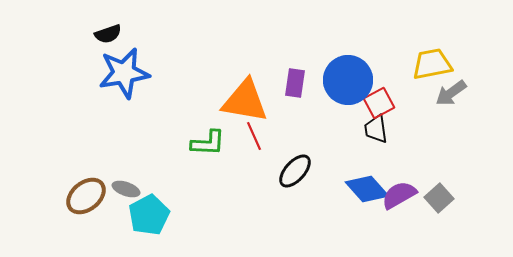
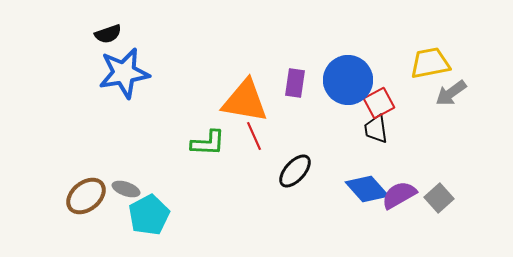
yellow trapezoid: moved 2 px left, 1 px up
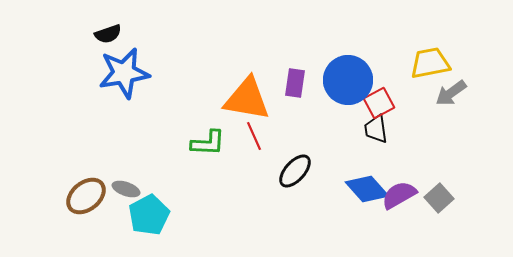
orange triangle: moved 2 px right, 2 px up
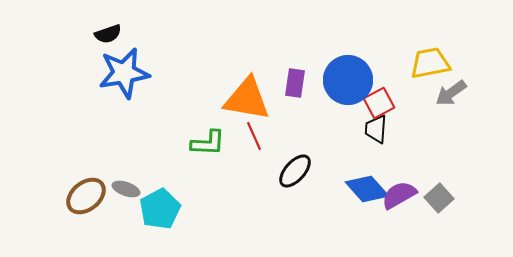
black trapezoid: rotated 12 degrees clockwise
cyan pentagon: moved 11 px right, 6 px up
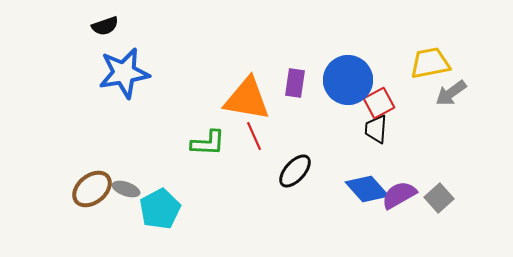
black semicircle: moved 3 px left, 8 px up
brown ellipse: moved 6 px right, 7 px up
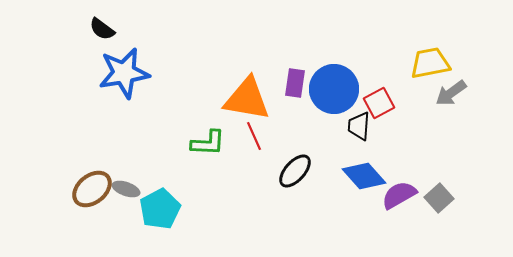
black semicircle: moved 3 px left, 3 px down; rotated 56 degrees clockwise
blue circle: moved 14 px left, 9 px down
black trapezoid: moved 17 px left, 3 px up
blue diamond: moved 3 px left, 13 px up
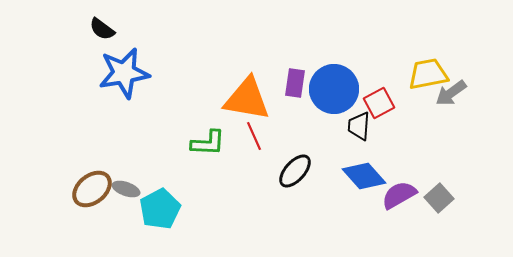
yellow trapezoid: moved 2 px left, 11 px down
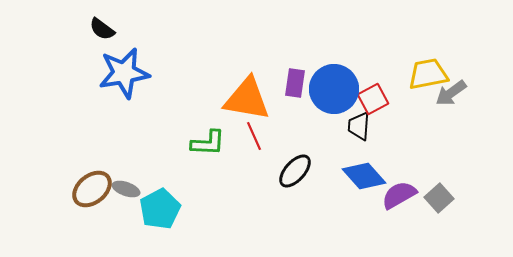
red square: moved 6 px left, 4 px up
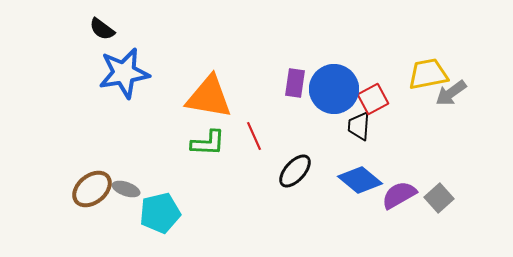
orange triangle: moved 38 px left, 2 px up
blue diamond: moved 4 px left, 4 px down; rotated 9 degrees counterclockwise
cyan pentagon: moved 4 px down; rotated 15 degrees clockwise
